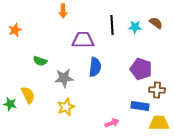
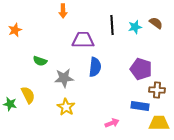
cyan star: rotated 16 degrees counterclockwise
yellow star: rotated 18 degrees counterclockwise
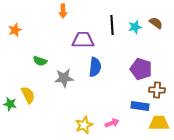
yellow star: moved 18 px right, 18 px down; rotated 18 degrees clockwise
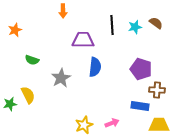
green semicircle: moved 8 px left, 1 px up
gray star: moved 3 px left; rotated 24 degrees counterclockwise
green star: rotated 24 degrees counterclockwise
yellow trapezoid: moved 2 px down
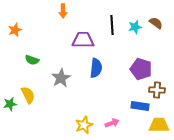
blue semicircle: moved 1 px right, 1 px down
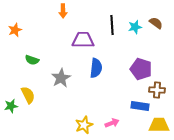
green star: moved 1 px right, 2 px down
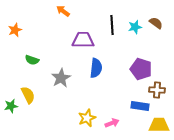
orange arrow: rotated 128 degrees clockwise
yellow star: moved 3 px right, 7 px up
